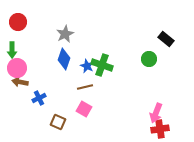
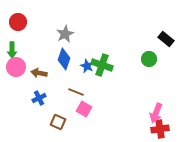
pink circle: moved 1 px left, 1 px up
brown arrow: moved 19 px right, 9 px up
brown line: moved 9 px left, 5 px down; rotated 35 degrees clockwise
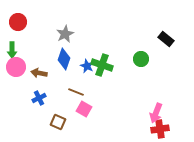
green circle: moved 8 px left
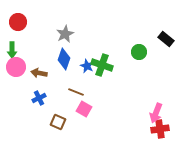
green circle: moved 2 px left, 7 px up
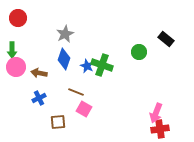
red circle: moved 4 px up
brown square: rotated 28 degrees counterclockwise
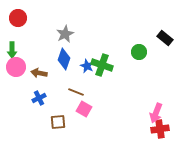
black rectangle: moved 1 px left, 1 px up
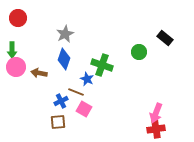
blue star: moved 13 px down
blue cross: moved 22 px right, 3 px down
red cross: moved 4 px left
